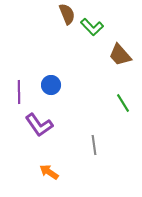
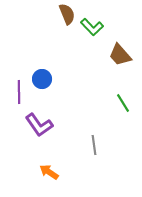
blue circle: moved 9 px left, 6 px up
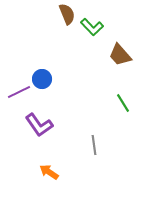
purple line: rotated 65 degrees clockwise
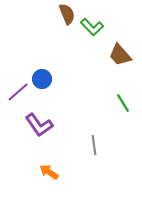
purple line: moved 1 px left; rotated 15 degrees counterclockwise
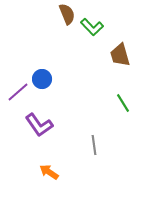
brown trapezoid: rotated 25 degrees clockwise
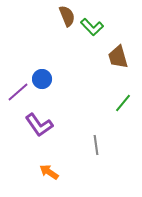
brown semicircle: moved 2 px down
brown trapezoid: moved 2 px left, 2 px down
green line: rotated 72 degrees clockwise
gray line: moved 2 px right
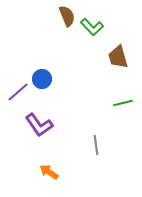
green line: rotated 36 degrees clockwise
